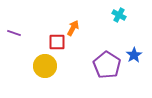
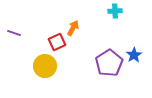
cyan cross: moved 4 px left, 4 px up; rotated 32 degrees counterclockwise
red square: rotated 24 degrees counterclockwise
purple pentagon: moved 2 px right, 2 px up; rotated 8 degrees clockwise
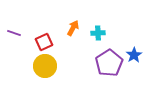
cyan cross: moved 17 px left, 22 px down
red square: moved 13 px left
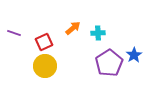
orange arrow: rotated 21 degrees clockwise
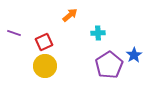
orange arrow: moved 3 px left, 13 px up
purple pentagon: moved 2 px down
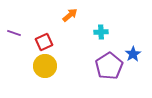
cyan cross: moved 3 px right, 1 px up
blue star: moved 1 px left, 1 px up
purple pentagon: moved 1 px down
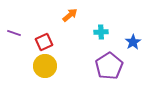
blue star: moved 12 px up
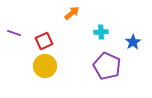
orange arrow: moved 2 px right, 2 px up
red square: moved 1 px up
purple pentagon: moved 2 px left; rotated 16 degrees counterclockwise
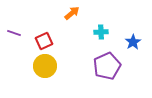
purple pentagon: rotated 24 degrees clockwise
